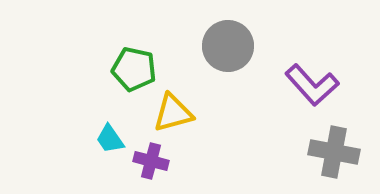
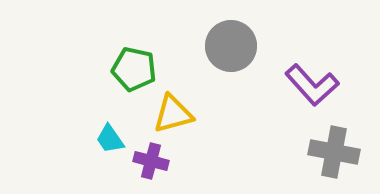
gray circle: moved 3 px right
yellow triangle: moved 1 px down
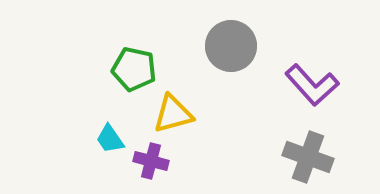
gray cross: moved 26 px left, 5 px down; rotated 9 degrees clockwise
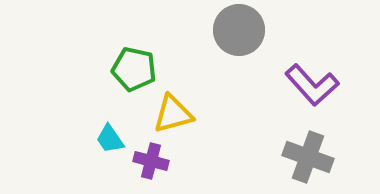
gray circle: moved 8 px right, 16 px up
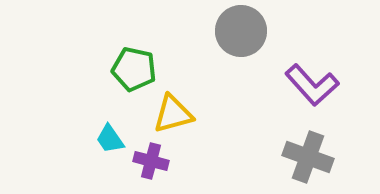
gray circle: moved 2 px right, 1 px down
